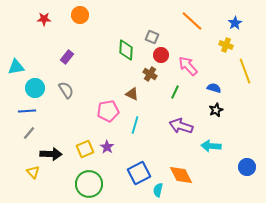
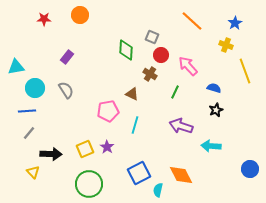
blue circle: moved 3 px right, 2 px down
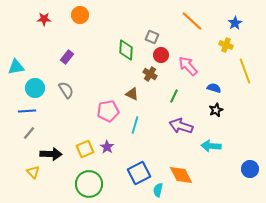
green line: moved 1 px left, 4 px down
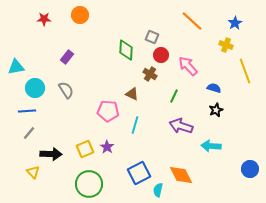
pink pentagon: rotated 15 degrees clockwise
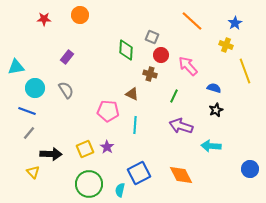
brown cross: rotated 16 degrees counterclockwise
blue line: rotated 24 degrees clockwise
cyan line: rotated 12 degrees counterclockwise
cyan semicircle: moved 38 px left
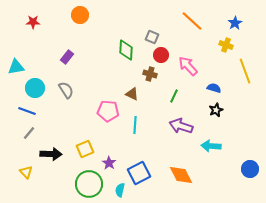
red star: moved 11 px left, 3 px down
purple star: moved 2 px right, 16 px down
yellow triangle: moved 7 px left
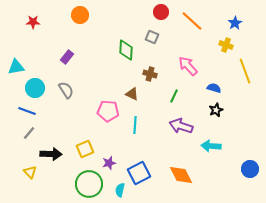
red circle: moved 43 px up
purple star: rotated 24 degrees clockwise
yellow triangle: moved 4 px right
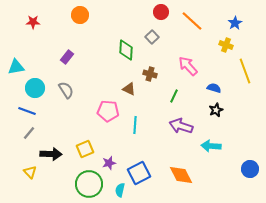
gray square: rotated 24 degrees clockwise
brown triangle: moved 3 px left, 5 px up
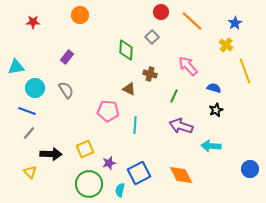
yellow cross: rotated 16 degrees clockwise
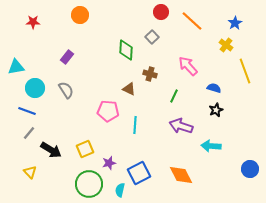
black arrow: moved 4 px up; rotated 30 degrees clockwise
